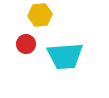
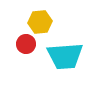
yellow hexagon: moved 7 px down
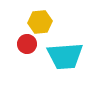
red circle: moved 1 px right
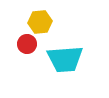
cyan trapezoid: moved 3 px down
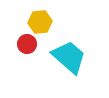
cyan trapezoid: moved 4 px right, 2 px up; rotated 135 degrees counterclockwise
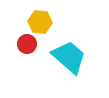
yellow hexagon: rotated 10 degrees clockwise
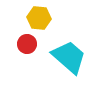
yellow hexagon: moved 1 px left, 4 px up
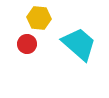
cyan trapezoid: moved 10 px right, 13 px up
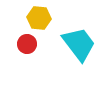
cyan trapezoid: rotated 12 degrees clockwise
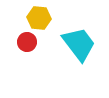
red circle: moved 2 px up
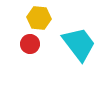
red circle: moved 3 px right, 2 px down
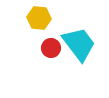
red circle: moved 21 px right, 4 px down
